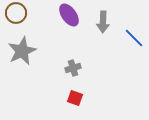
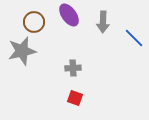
brown circle: moved 18 px right, 9 px down
gray star: rotated 12 degrees clockwise
gray cross: rotated 14 degrees clockwise
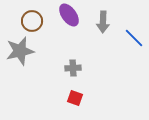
brown circle: moved 2 px left, 1 px up
gray star: moved 2 px left
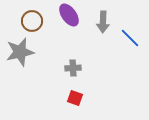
blue line: moved 4 px left
gray star: moved 1 px down
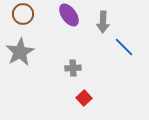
brown circle: moved 9 px left, 7 px up
blue line: moved 6 px left, 9 px down
gray star: rotated 16 degrees counterclockwise
red square: moved 9 px right; rotated 28 degrees clockwise
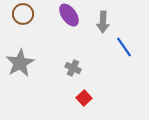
blue line: rotated 10 degrees clockwise
gray star: moved 11 px down
gray cross: rotated 28 degrees clockwise
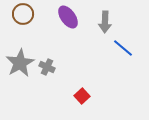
purple ellipse: moved 1 px left, 2 px down
gray arrow: moved 2 px right
blue line: moved 1 px left, 1 px down; rotated 15 degrees counterclockwise
gray cross: moved 26 px left, 1 px up
red square: moved 2 px left, 2 px up
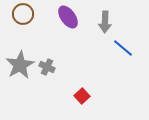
gray star: moved 2 px down
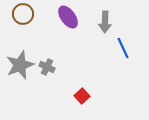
blue line: rotated 25 degrees clockwise
gray star: rotated 8 degrees clockwise
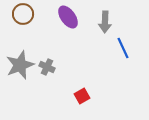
red square: rotated 14 degrees clockwise
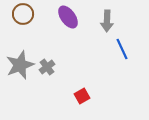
gray arrow: moved 2 px right, 1 px up
blue line: moved 1 px left, 1 px down
gray cross: rotated 28 degrees clockwise
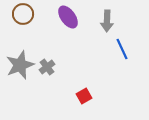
red square: moved 2 px right
